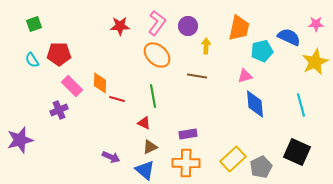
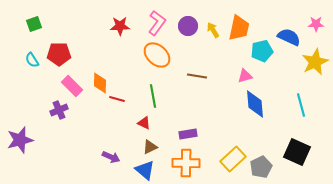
yellow arrow: moved 7 px right, 16 px up; rotated 35 degrees counterclockwise
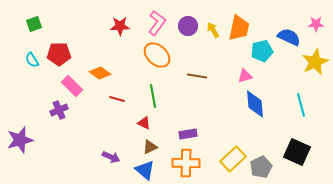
orange diamond: moved 10 px up; rotated 55 degrees counterclockwise
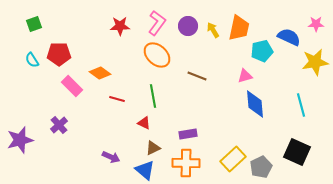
yellow star: rotated 16 degrees clockwise
brown line: rotated 12 degrees clockwise
purple cross: moved 15 px down; rotated 18 degrees counterclockwise
brown triangle: moved 3 px right, 1 px down
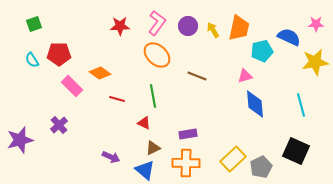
black square: moved 1 px left, 1 px up
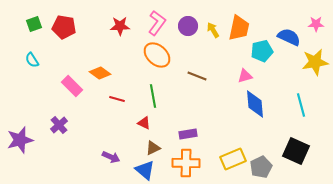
red pentagon: moved 5 px right, 27 px up; rotated 10 degrees clockwise
yellow rectangle: rotated 20 degrees clockwise
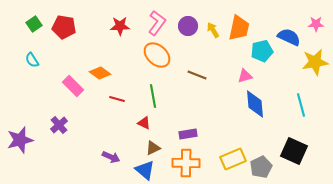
green square: rotated 14 degrees counterclockwise
brown line: moved 1 px up
pink rectangle: moved 1 px right
black square: moved 2 px left
